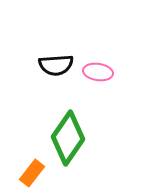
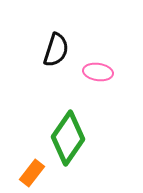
black semicircle: moved 15 px up; rotated 68 degrees counterclockwise
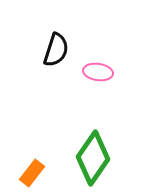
green diamond: moved 25 px right, 20 px down
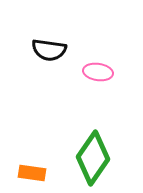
black semicircle: moved 7 px left; rotated 80 degrees clockwise
orange rectangle: rotated 60 degrees clockwise
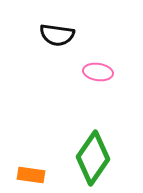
black semicircle: moved 8 px right, 15 px up
orange rectangle: moved 1 px left, 2 px down
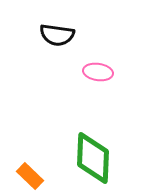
green diamond: rotated 32 degrees counterclockwise
orange rectangle: moved 1 px left, 1 px down; rotated 36 degrees clockwise
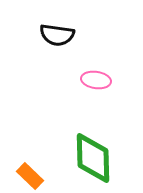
pink ellipse: moved 2 px left, 8 px down
green diamond: rotated 4 degrees counterclockwise
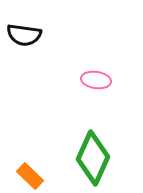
black semicircle: moved 33 px left
green diamond: rotated 26 degrees clockwise
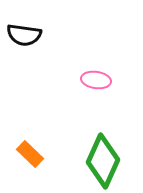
green diamond: moved 10 px right, 3 px down
orange rectangle: moved 22 px up
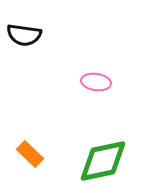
pink ellipse: moved 2 px down
green diamond: rotated 54 degrees clockwise
